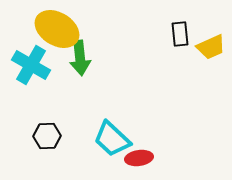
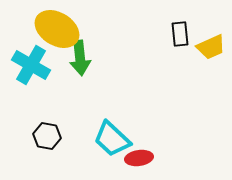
black hexagon: rotated 12 degrees clockwise
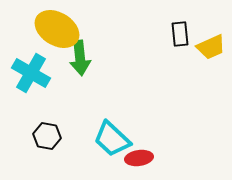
cyan cross: moved 8 px down
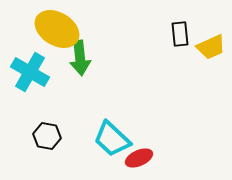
cyan cross: moved 1 px left, 1 px up
red ellipse: rotated 16 degrees counterclockwise
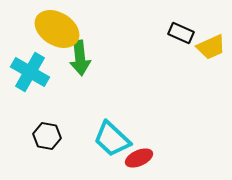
black rectangle: moved 1 px right, 1 px up; rotated 60 degrees counterclockwise
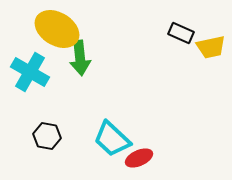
yellow trapezoid: rotated 12 degrees clockwise
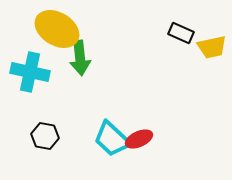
yellow trapezoid: moved 1 px right
cyan cross: rotated 18 degrees counterclockwise
black hexagon: moved 2 px left
red ellipse: moved 19 px up
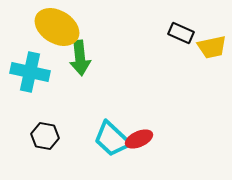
yellow ellipse: moved 2 px up
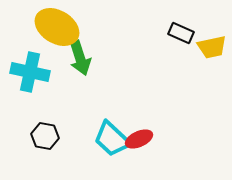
green arrow: rotated 12 degrees counterclockwise
